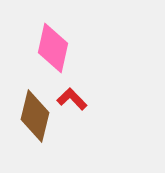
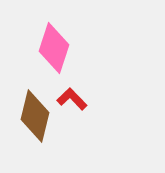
pink diamond: moved 1 px right; rotated 6 degrees clockwise
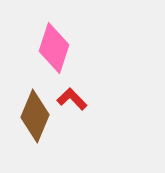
brown diamond: rotated 9 degrees clockwise
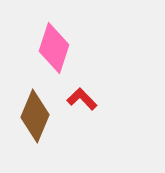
red L-shape: moved 10 px right
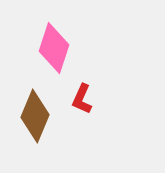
red L-shape: rotated 112 degrees counterclockwise
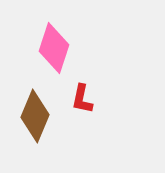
red L-shape: rotated 12 degrees counterclockwise
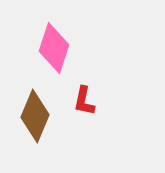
red L-shape: moved 2 px right, 2 px down
